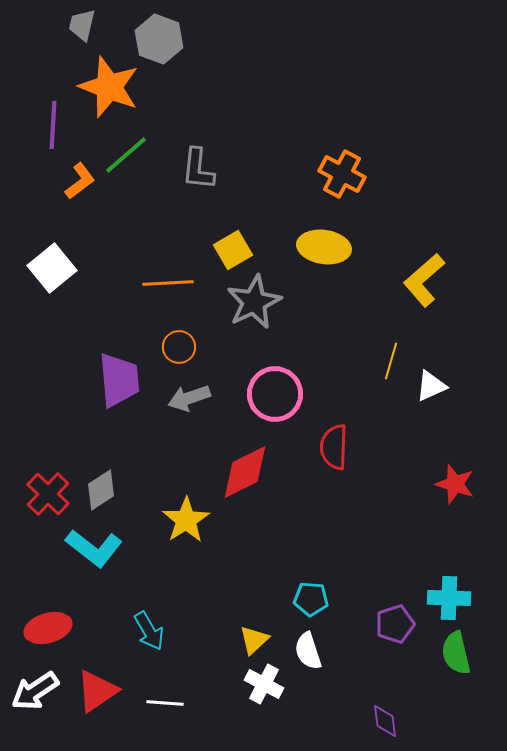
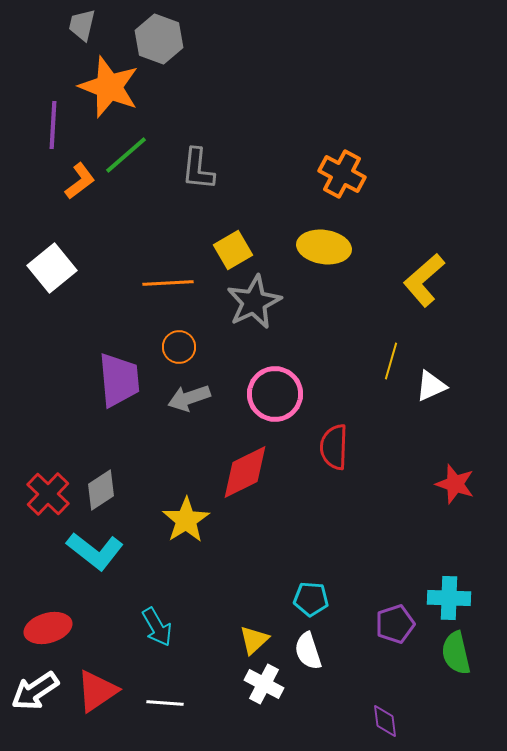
cyan L-shape: moved 1 px right, 3 px down
cyan arrow: moved 8 px right, 4 px up
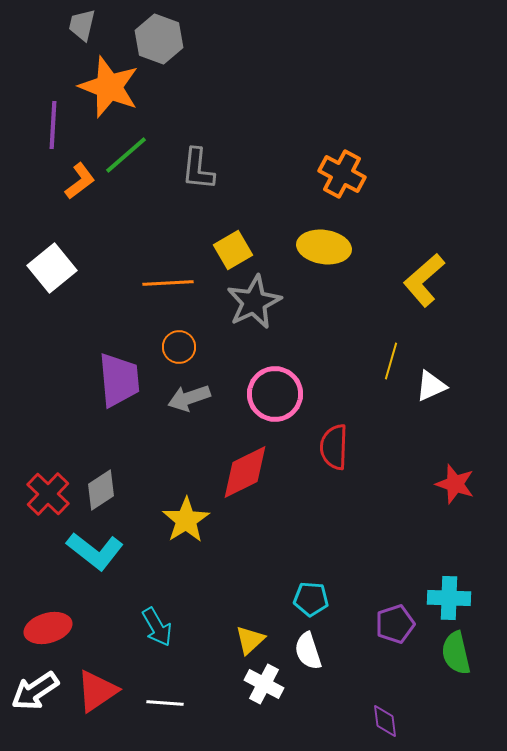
yellow triangle: moved 4 px left
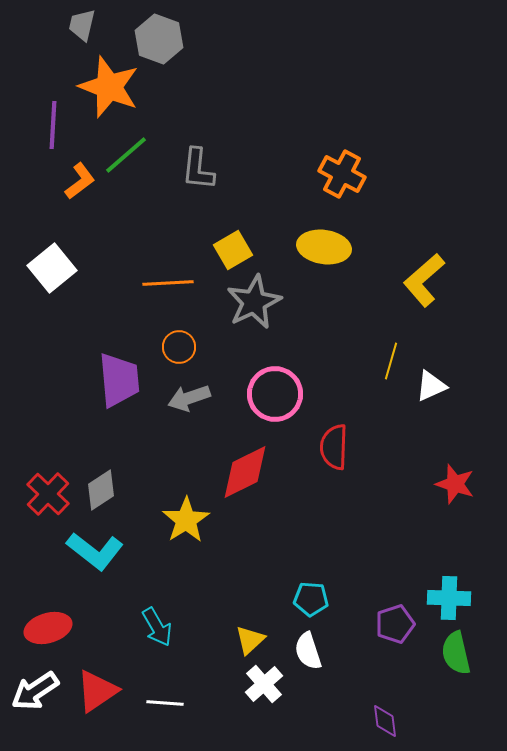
white cross: rotated 21 degrees clockwise
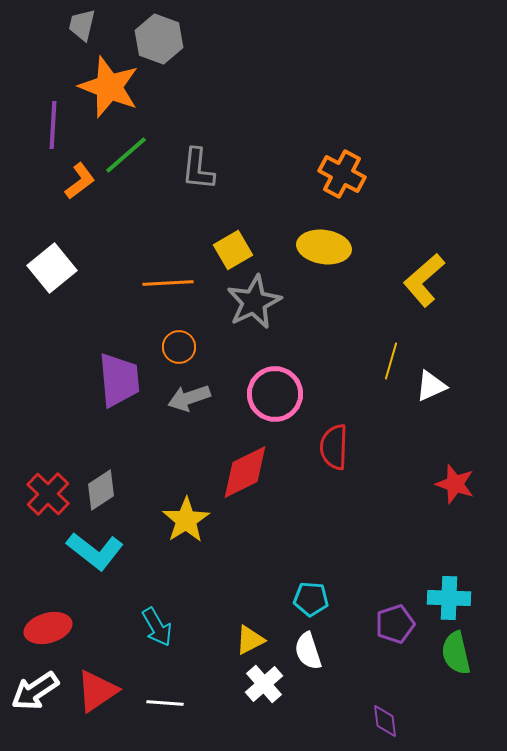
yellow triangle: rotated 16 degrees clockwise
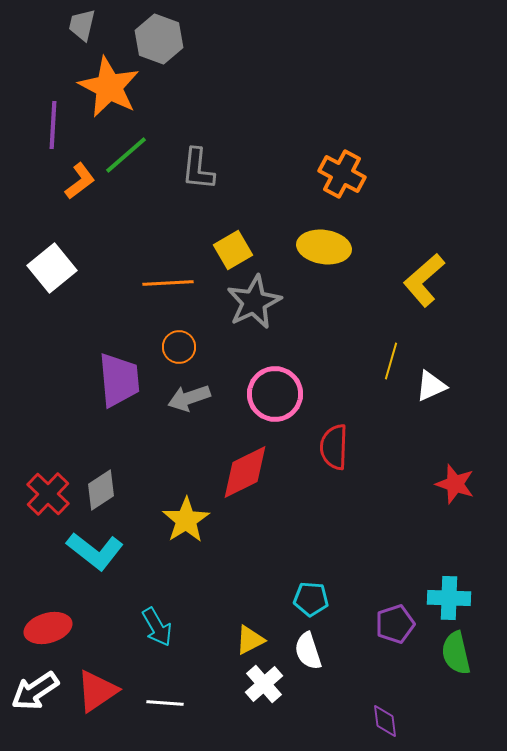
orange star: rotated 6 degrees clockwise
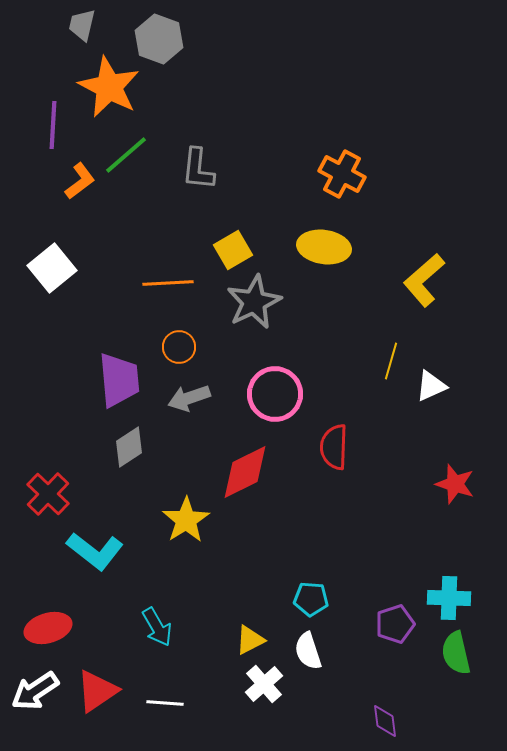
gray diamond: moved 28 px right, 43 px up
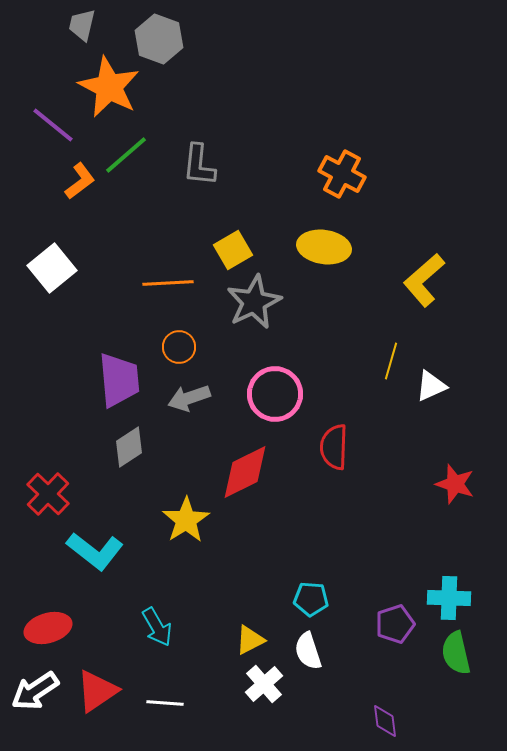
purple line: rotated 54 degrees counterclockwise
gray L-shape: moved 1 px right, 4 px up
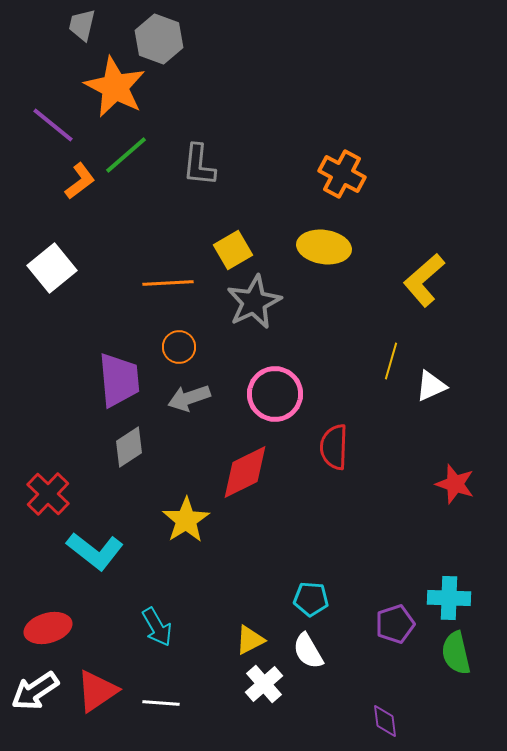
orange star: moved 6 px right
white semicircle: rotated 12 degrees counterclockwise
white line: moved 4 px left
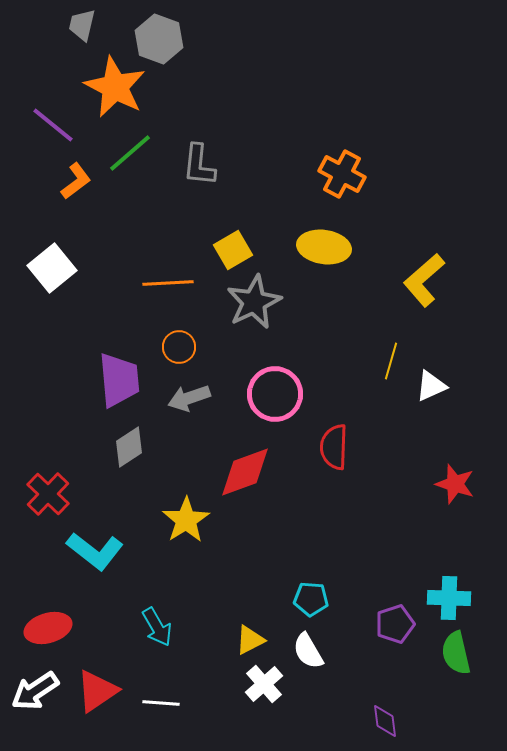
green line: moved 4 px right, 2 px up
orange L-shape: moved 4 px left
red diamond: rotated 6 degrees clockwise
